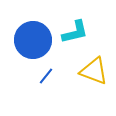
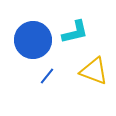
blue line: moved 1 px right
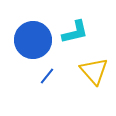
yellow triangle: rotated 28 degrees clockwise
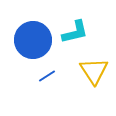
yellow triangle: rotated 8 degrees clockwise
blue line: rotated 18 degrees clockwise
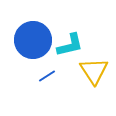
cyan L-shape: moved 5 px left, 13 px down
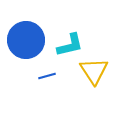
blue circle: moved 7 px left
blue line: rotated 18 degrees clockwise
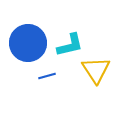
blue circle: moved 2 px right, 3 px down
yellow triangle: moved 2 px right, 1 px up
